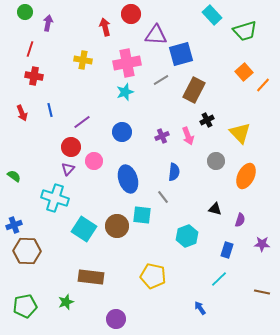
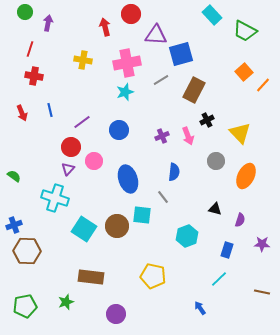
green trapezoid at (245, 31): rotated 45 degrees clockwise
blue circle at (122, 132): moved 3 px left, 2 px up
purple circle at (116, 319): moved 5 px up
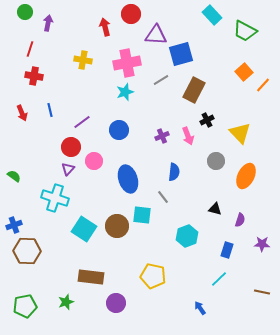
purple circle at (116, 314): moved 11 px up
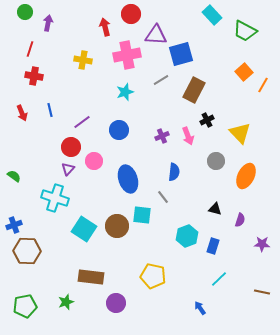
pink cross at (127, 63): moved 8 px up
orange line at (263, 85): rotated 14 degrees counterclockwise
blue rectangle at (227, 250): moved 14 px left, 4 px up
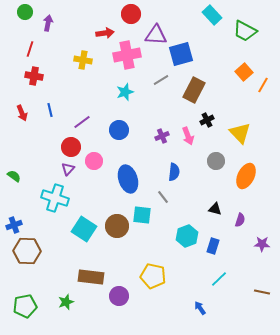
red arrow at (105, 27): moved 6 px down; rotated 96 degrees clockwise
purple circle at (116, 303): moved 3 px right, 7 px up
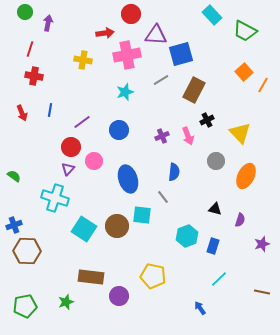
blue line at (50, 110): rotated 24 degrees clockwise
purple star at (262, 244): rotated 21 degrees counterclockwise
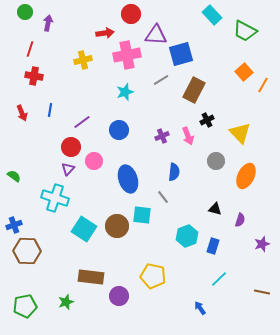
yellow cross at (83, 60): rotated 24 degrees counterclockwise
